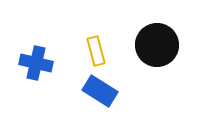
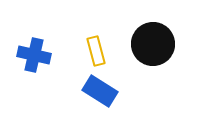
black circle: moved 4 px left, 1 px up
blue cross: moved 2 px left, 8 px up
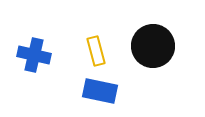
black circle: moved 2 px down
blue rectangle: rotated 20 degrees counterclockwise
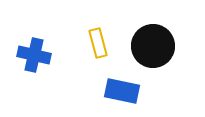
yellow rectangle: moved 2 px right, 8 px up
blue rectangle: moved 22 px right
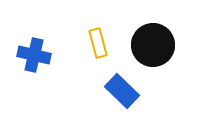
black circle: moved 1 px up
blue rectangle: rotated 32 degrees clockwise
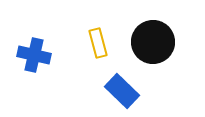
black circle: moved 3 px up
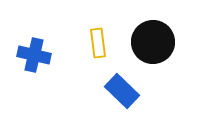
yellow rectangle: rotated 8 degrees clockwise
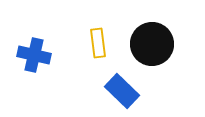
black circle: moved 1 px left, 2 px down
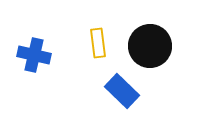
black circle: moved 2 px left, 2 px down
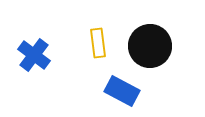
blue cross: rotated 24 degrees clockwise
blue rectangle: rotated 16 degrees counterclockwise
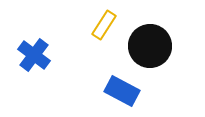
yellow rectangle: moved 6 px right, 18 px up; rotated 40 degrees clockwise
